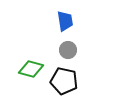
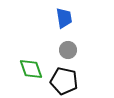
blue trapezoid: moved 1 px left, 3 px up
green diamond: rotated 55 degrees clockwise
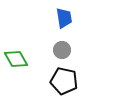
gray circle: moved 6 px left
green diamond: moved 15 px left, 10 px up; rotated 10 degrees counterclockwise
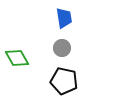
gray circle: moved 2 px up
green diamond: moved 1 px right, 1 px up
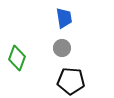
green diamond: rotated 50 degrees clockwise
black pentagon: moved 7 px right; rotated 8 degrees counterclockwise
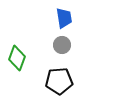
gray circle: moved 3 px up
black pentagon: moved 12 px left; rotated 8 degrees counterclockwise
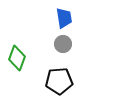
gray circle: moved 1 px right, 1 px up
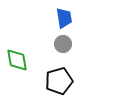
green diamond: moved 2 px down; rotated 30 degrees counterclockwise
black pentagon: rotated 12 degrees counterclockwise
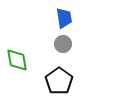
black pentagon: rotated 20 degrees counterclockwise
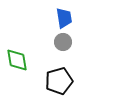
gray circle: moved 2 px up
black pentagon: rotated 20 degrees clockwise
